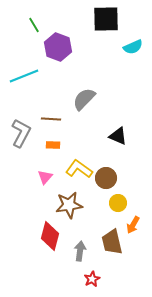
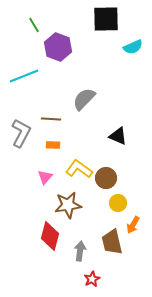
brown star: moved 1 px left
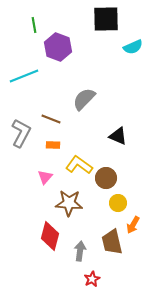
green line: rotated 21 degrees clockwise
brown line: rotated 18 degrees clockwise
yellow L-shape: moved 4 px up
brown star: moved 1 px right, 2 px up; rotated 12 degrees clockwise
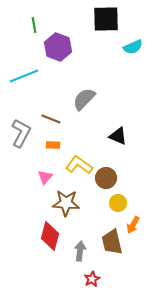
brown star: moved 3 px left
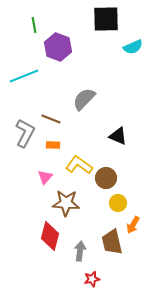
gray L-shape: moved 4 px right
red star: rotated 14 degrees clockwise
